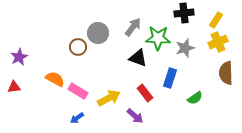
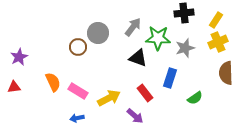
orange semicircle: moved 2 px left, 3 px down; rotated 36 degrees clockwise
blue arrow: rotated 24 degrees clockwise
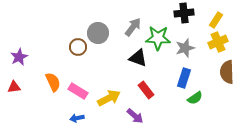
brown semicircle: moved 1 px right, 1 px up
blue rectangle: moved 14 px right
red rectangle: moved 1 px right, 3 px up
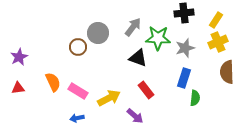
red triangle: moved 4 px right, 1 px down
green semicircle: rotated 49 degrees counterclockwise
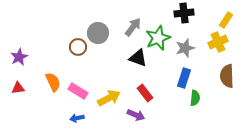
yellow rectangle: moved 10 px right
green star: rotated 25 degrees counterclockwise
brown semicircle: moved 4 px down
red rectangle: moved 1 px left, 3 px down
purple arrow: moved 1 px right, 1 px up; rotated 18 degrees counterclockwise
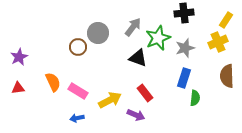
yellow arrow: moved 1 px right, 2 px down
